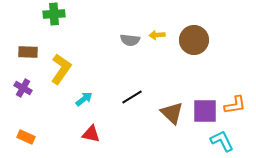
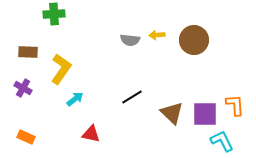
cyan arrow: moved 9 px left
orange L-shape: rotated 85 degrees counterclockwise
purple square: moved 3 px down
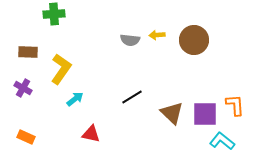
cyan L-shape: rotated 25 degrees counterclockwise
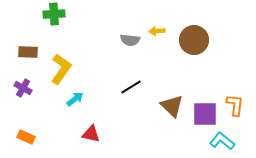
yellow arrow: moved 4 px up
black line: moved 1 px left, 10 px up
orange L-shape: rotated 10 degrees clockwise
brown triangle: moved 7 px up
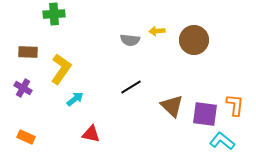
purple square: rotated 8 degrees clockwise
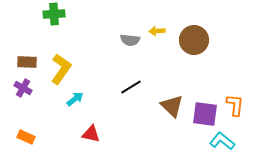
brown rectangle: moved 1 px left, 10 px down
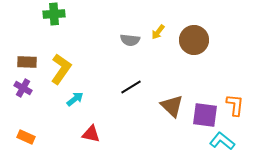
yellow arrow: moved 1 px right, 1 px down; rotated 49 degrees counterclockwise
purple square: moved 1 px down
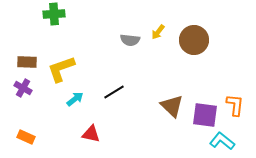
yellow L-shape: rotated 144 degrees counterclockwise
black line: moved 17 px left, 5 px down
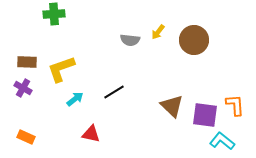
orange L-shape: rotated 10 degrees counterclockwise
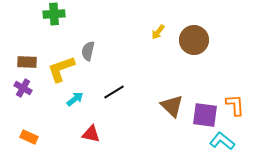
gray semicircle: moved 42 px left, 11 px down; rotated 96 degrees clockwise
orange rectangle: moved 3 px right
